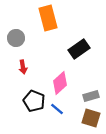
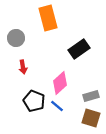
blue line: moved 3 px up
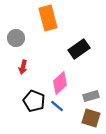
red arrow: rotated 24 degrees clockwise
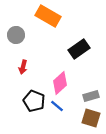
orange rectangle: moved 2 px up; rotated 45 degrees counterclockwise
gray circle: moved 3 px up
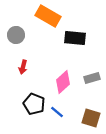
black rectangle: moved 4 px left, 11 px up; rotated 40 degrees clockwise
pink diamond: moved 3 px right, 1 px up
gray rectangle: moved 1 px right, 18 px up
black pentagon: moved 3 px down
blue line: moved 6 px down
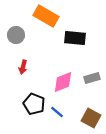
orange rectangle: moved 2 px left
pink diamond: rotated 20 degrees clockwise
brown square: rotated 12 degrees clockwise
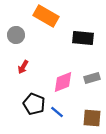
black rectangle: moved 8 px right
red arrow: rotated 16 degrees clockwise
brown square: moved 1 px right; rotated 24 degrees counterclockwise
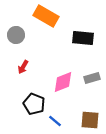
blue line: moved 2 px left, 9 px down
brown square: moved 2 px left, 2 px down
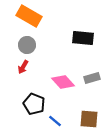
orange rectangle: moved 17 px left
gray circle: moved 11 px right, 10 px down
pink diamond: rotated 70 degrees clockwise
brown square: moved 1 px left, 1 px up
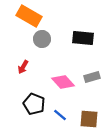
gray circle: moved 15 px right, 6 px up
gray rectangle: moved 1 px up
blue line: moved 5 px right, 6 px up
